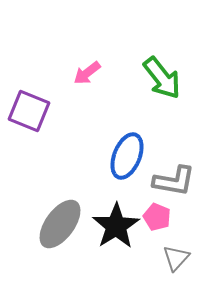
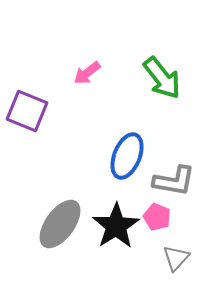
purple square: moved 2 px left
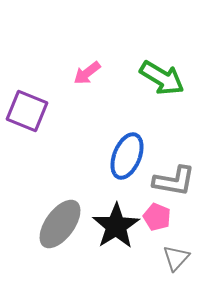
green arrow: rotated 21 degrees counterclockwise
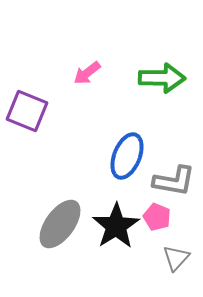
green arrow: rotated 30 degrees counterclockwise
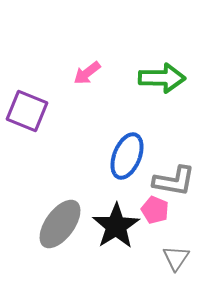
pink pentagon: moved 2 px left, 7 px up
gray triangle: rotated 8 degrees counterclockwise
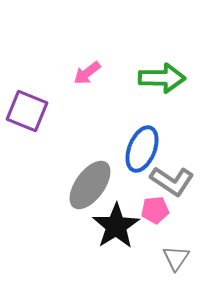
blue ellipse: moved 15 px right, 7 px up
gray L-shape: moved 2 px left; rotated 24 degrees clockwise
pink pentagon: rotated 28 degrees counterclockwise
gray ellipse: moved 30 px right, 39 px up
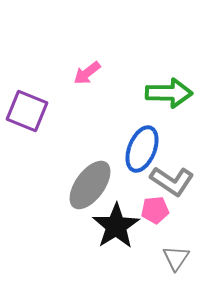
green arrow: moved 7 px right, 15 px down
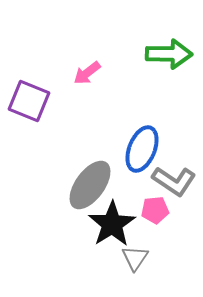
green arrow: moved 39 px up
purple square: moved 2 px right, 10 px up
gray L-shape: moved 2 px right
black star: moved 4 px left, 2 px up
gray triangle: moved 41 px left
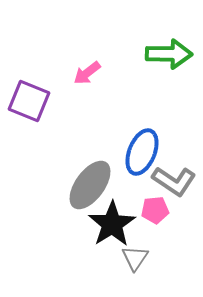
blue ellipse: moved 3 px down
